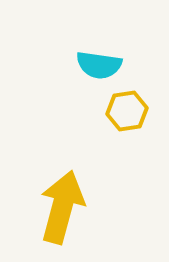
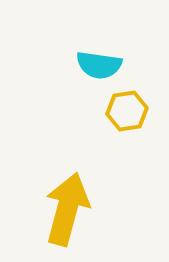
yellow arrow: moved 5 px right, 2 px down
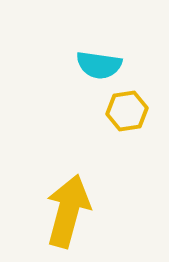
yellow arrow: moved 1 px right, 2 px down
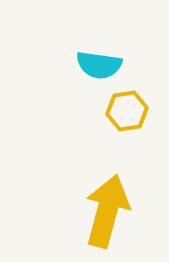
yellow arrow: moved 39 px right
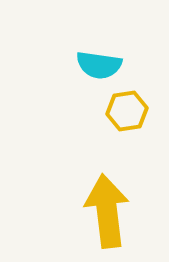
yellow arrow: rotated 22 degrees counterclockwise
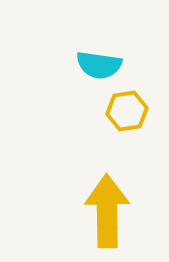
yellow arrow: rotated 6 degrees clockwise
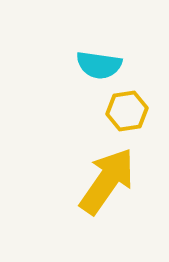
yellow arrow: moved 30 px up; rotated 36 degrees clockwise
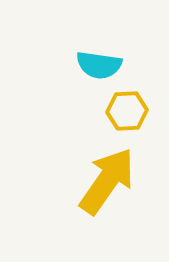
yellow hexagon: rotated 6 degrees clockwise
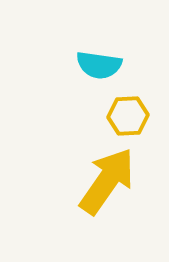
yellow hexagon: moved 1 px right, 5 px down
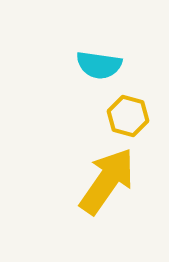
yellow hexagon: rotated 18 degrees clockwise
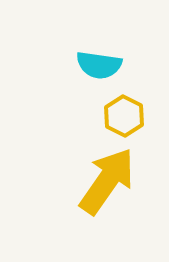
yellow hexagon: moved 4 px left; rotated 12 degrees clockwise
